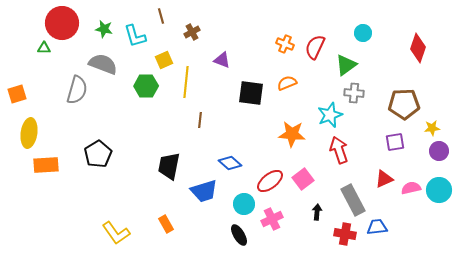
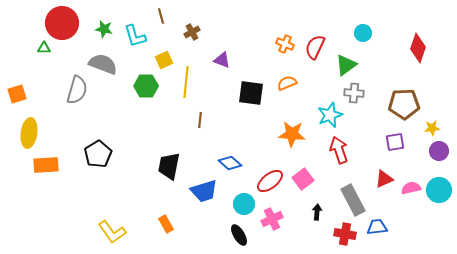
yellow L-shape at (116, 233): moved 4 px left, 1 px up
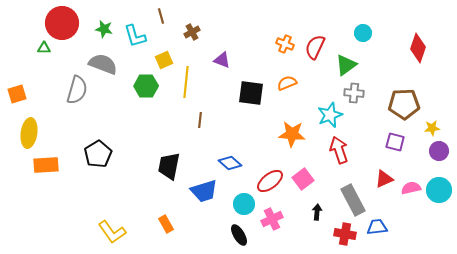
purple square at (395, 142): rotated 24 degrees clockwise
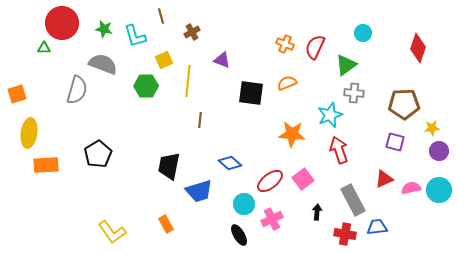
yellow line at (186, 82): moved 2 px right, 1 px up
blue trapezoid at (204, 191): moved 5 px left
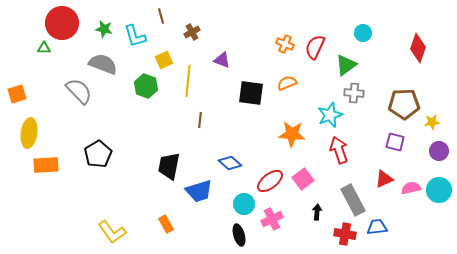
green hexagon at (146, 86): rotated 20 degrees clockwise
gray semicircle at (77, 90): moved 2 px right, 1 px down; rotated 60 degrees counterclockwise
yellow star at (432, 128): moved 6 px up
black ellipse at (239, 235): rotated 15 degrees clockwise
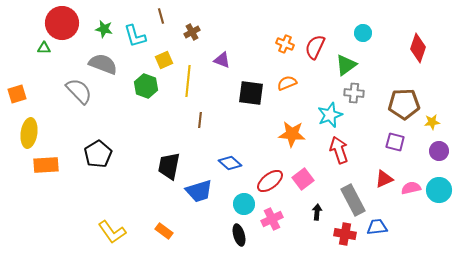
orange rectangle at (166, 224): moved 2 px left, 7 px down; rotated 24 degrees counterclockwise
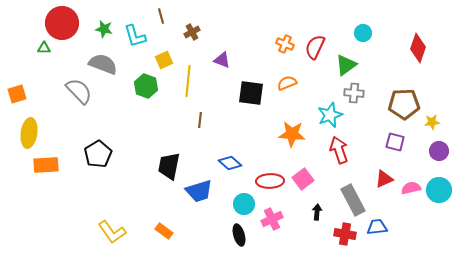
red ellipse at (270, 181): rotated 36 degrees clockwise
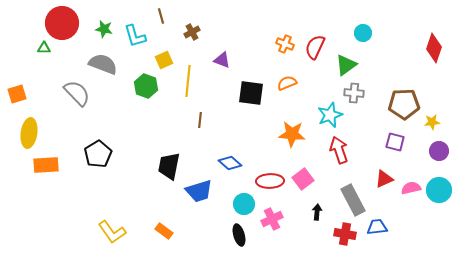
red diamond at (418, 48): moved 16 px right
gray semicircle at (79, 91): moved 2 px left, 2 px down
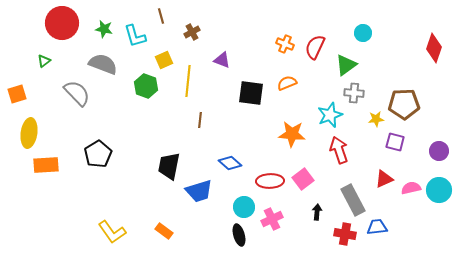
green triangle at (44, 48): moved 13 px down; rotated 40 degrees counterclockwise
yellow star at (432, 122): moved 56 px left, 3 px up
cyan circle at (244, 204): moved 3 px down
